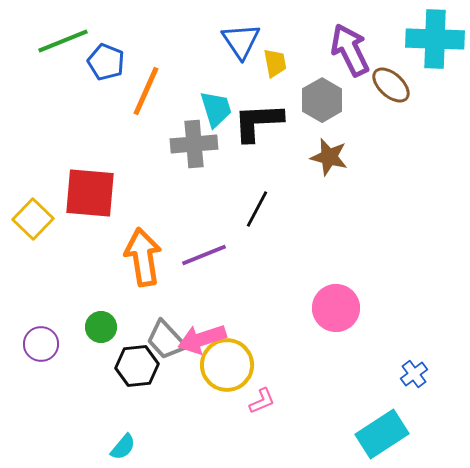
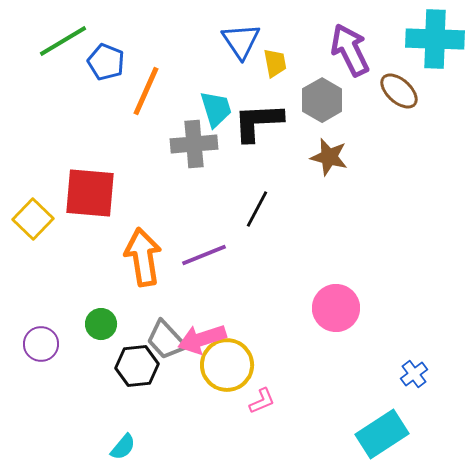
green line: rotated 9 degrees counterclockwise
brown ellipse: moved 8 px right, 6 px down
green circle: moved 3 px up
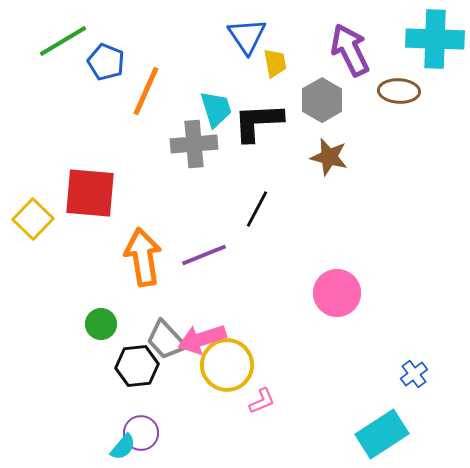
blue triangle: moved 6 px right, 5 px up
brown ellipse: rotated 39 degrees counterclockwise
pink circle: moved 1 px right, 15 px up
purple circle: moved 100 px right, 89 px down
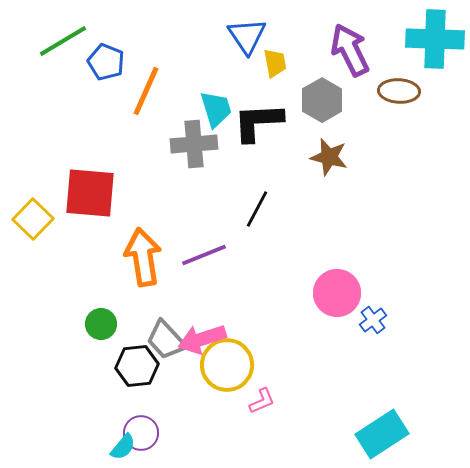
blue cross: moved 41 px left, 54 px up
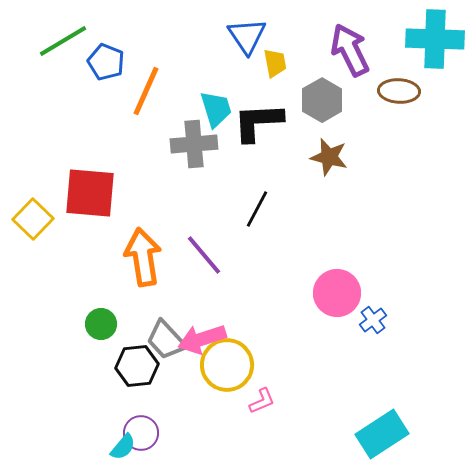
purple line: rotated 72 degrees clockwise
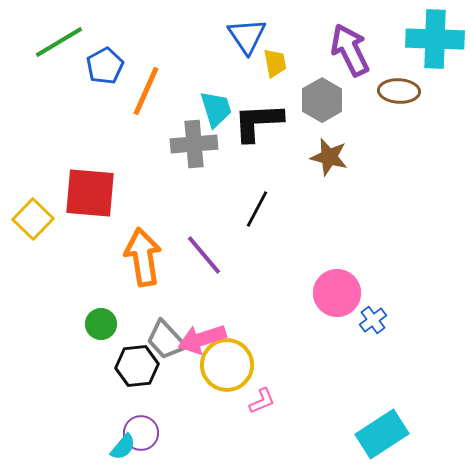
green line: moved 4 px left, 1 px down
blue pentagon: moved 1 px left, 4 px down; rotated 21 degrees clockwise
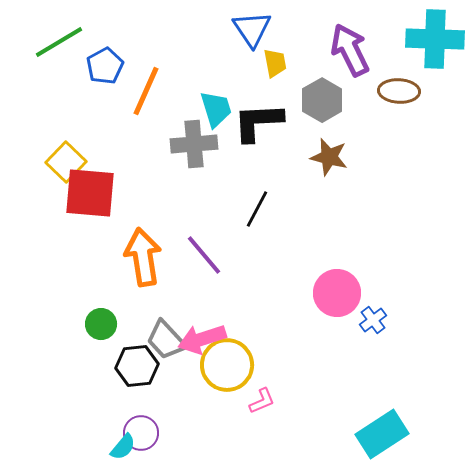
blue triangle: moved 5 px right, 7 px up
yellow square: moved 33 px right, 57 px up
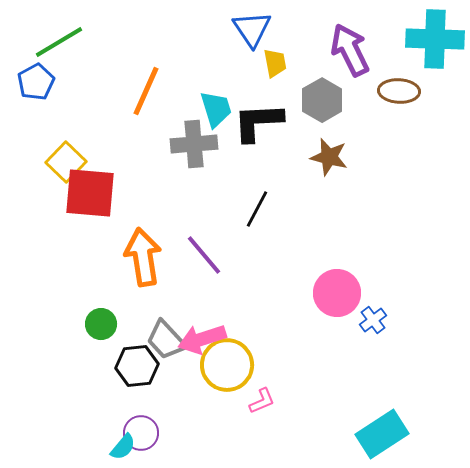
blue pentagon: moved 69 px left, 16 px down
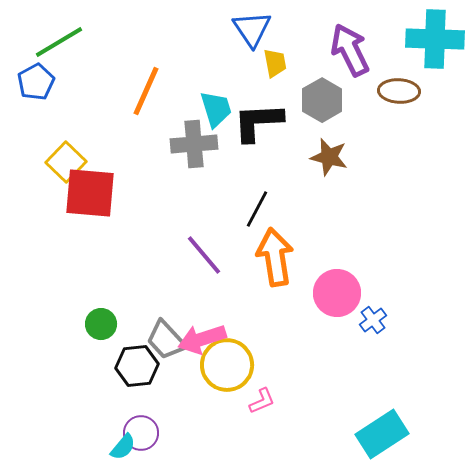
orange arrow: moved 132 px right
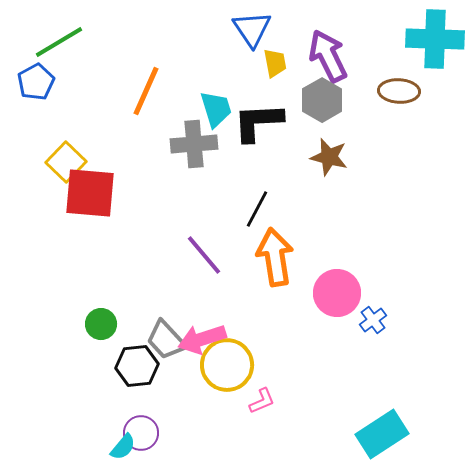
purple arrow: moved 22 px left, 6 px down
